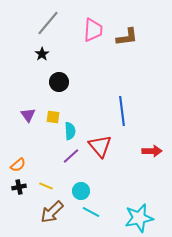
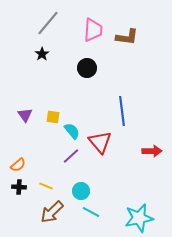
brown L-shape: rotated 15 degrees clockwise
black circle: moved 28 px right, 14 px up
purple triangle: moved 3 px left
cyan semicircle: moved 2 px right; rotated 36 degrees counterclockwise
red triangle: moved 4 px up
black cross: rotated 16 degrees clockwise
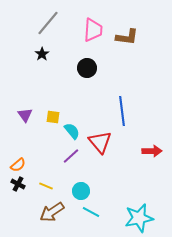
black cross: moved 1 px left, 3 px up; rotated 24 degrees clockwise
brown arrow: rotated 10 degrees clockwise
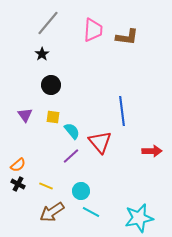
black circle: moved 36 px left, 17 px down
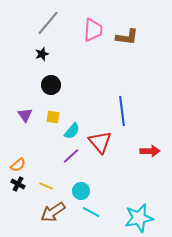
black star: rotated 16 degrees clockwise
cyan semicircle: rotated 78 degrees clockwise
red arrow: moved 2 px left
brown arrow: moved 1 px right
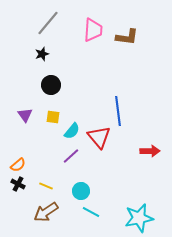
blue line: moved 4 px left
red triangle: moved 1 px left, 5 px up
brown arrow: moved 7 px left
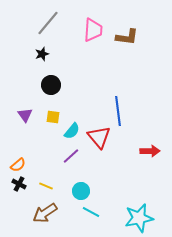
black cross: moved 1 px right
brown arrow: moved 1 px left, 1 px down
